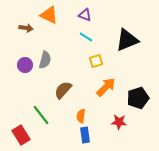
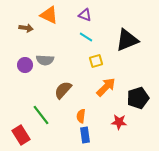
gray semicircle: rotated 78 degrees clockwise
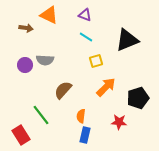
blue rectangle: rotated 21 degrees clockwise
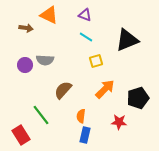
orange arrow: moved 1 px left, 2 px down
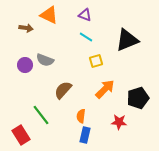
gray semicircle: rotated 18 degrees clockwise
